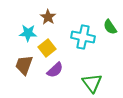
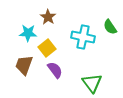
purple semicircle: rotated 84 degrees counterclockwise
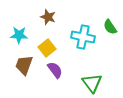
brown star: rotated 14 degrees counterclockwise
cyan star: moved 9 px left, 2 px down
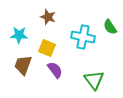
yellow square: rotated 30 degrees counterclockwise
brown trapezoid: moved 1 px left
green triangle: moved 2 px right, 3 px up
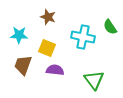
purple semicircle: rotated 48 degrees counterclockwise
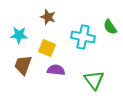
purple semicircle: moved 1 px right
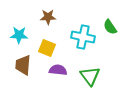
brown star: rotated 21 degrees counterclockwise
brown trapezoid: rotated 15 degrees counterclockwise
purple semicircle: moved 2 px right
green triangle: moved 4 px left, 4 px up
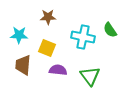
green semicircle: moved 3 px down
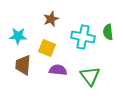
brown star: moved 3 px right, 2 px down; rotated 21 degrees counterclockwise
green semicircle: moved 2 px left, 2 px down; rotated 28 degrees clockwise
cyan star: moved 1 px left, 1 px down
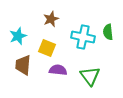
cyan star: rotated 24 degrees counterclockwise
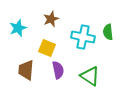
cyan star: moved 8 px up
brown trapezoid: moved 3 px right, 5 px down
purple semicircle: rotated 72 degrees clockwise
green triangle: rotated 20 degrees counterclockwise
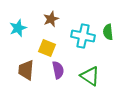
cyan cross: moved 1 px up
